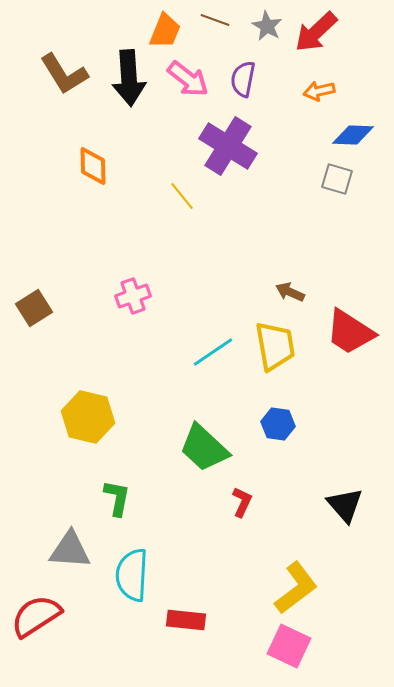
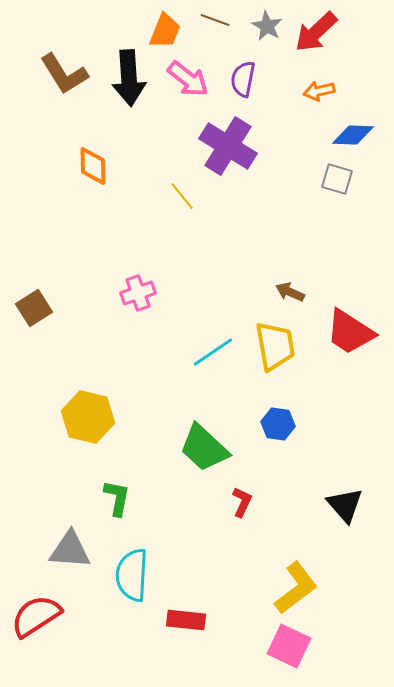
pink cross: moved 5 px right, 3 px up
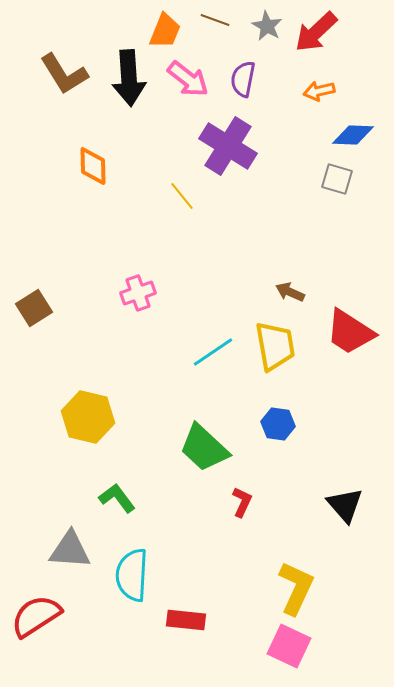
green L-shape: rotated 48 degrees counterclockwise
yellow L-shape: rotated 28 degrees counterclockwise
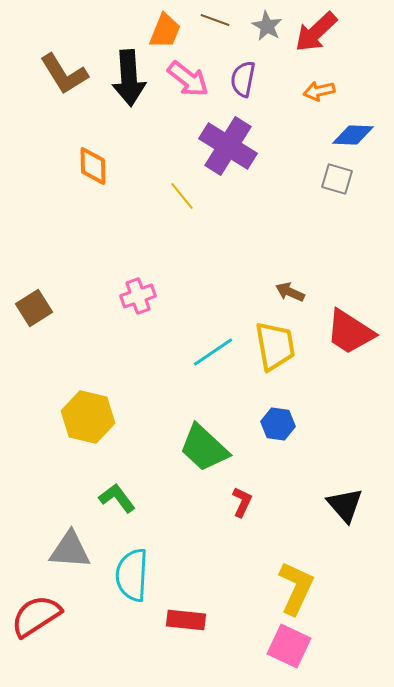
pink cross: moved 3 px down
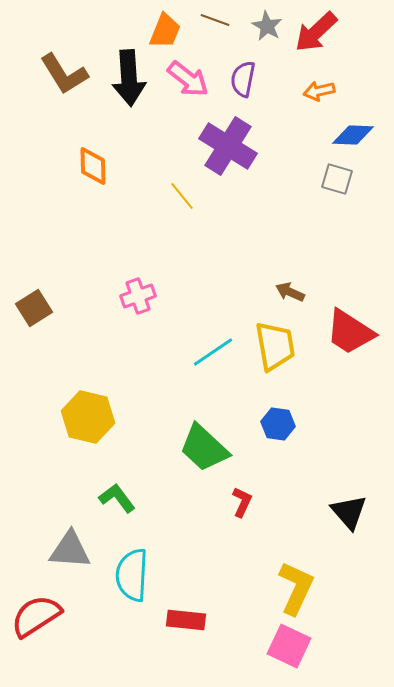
black triangle: moved 4 px right, 7 px down
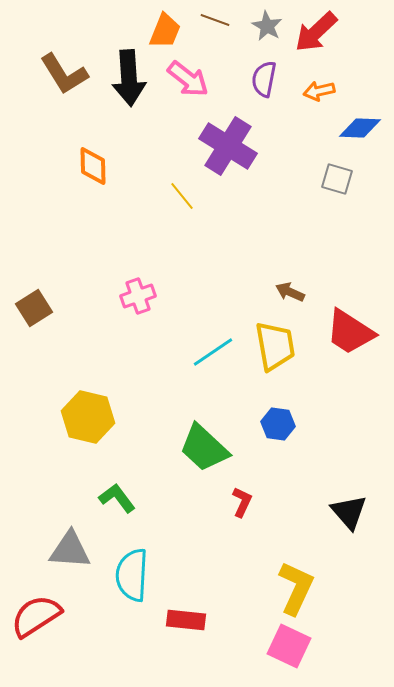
purple semicircle: moved 21 px right
blue diamond: moved 7 px right, 7 px up
